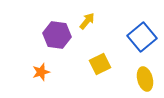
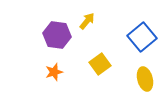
yellow square: rotated 10 degrees counterclockwise
orange star: moved 13 px right
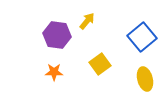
orange star: rotated 18 degrees clockwise
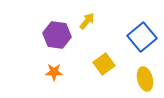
yellow square: moved 4 px right
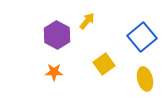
purple hexagon: rotated 20 degrees clockwise
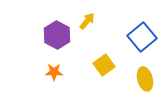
yellow square: moved 1 px down
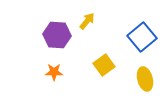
purple hexagon: rotated 24 degrees counterclockwise
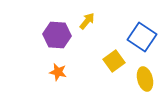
blue square: rotated 16 degrees counterclockwise
yellow square: moved 10 px right, 4 px up
orange star: moved 4 px right; rotated 12 degrees clockwise
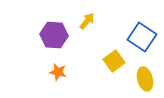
purple hexagon: moved 3 px left
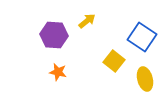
yellow arrow: rotated 12 degrees clockwise
yellow square: rotated 15 degrees counterclockwise
